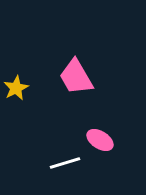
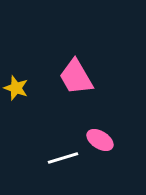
yellow star: rotated 25 degrees counterclockwise
white line: moved 2 px left, 5 px up
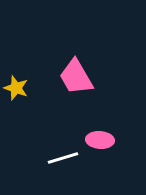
pink ellipse: rotated 28 degrees counterclockwise
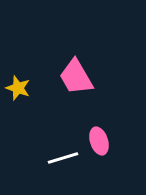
yellow star: moved 2 px right
pink ellipse: moved 1 px left, 1 px down; rotated 68 degrees clockwise
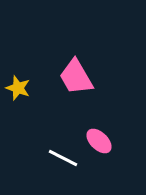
pink ellipse: rotated 28 degrees counterclockwise
white line: rotated 44 degrees clockwise
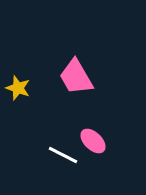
pink ellipse: moved 6 px left
white line: moved 3 px up
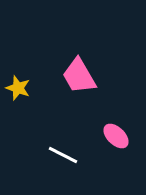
pink trapezoid: moved 3 px right, 1 px up
pink ellipse: moved 23 px right, 5 px up
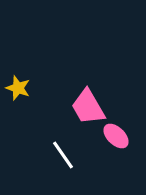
pink trapezoid: moved 9 px right, 31 px down
white line: rotated 28 degrees clockwise
